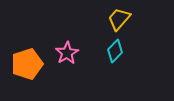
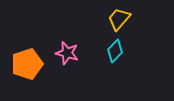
pink star: rotated 25 degrees counterclockwise
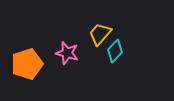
yellow trapezoid: moved 19 px left, 15 px down
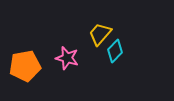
pink star: moved 5 px down
orange pentagon: moved 2 px left, 2 px down; rotated 8 degrees clockwise
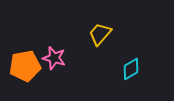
cyan diamond: moved 16 px right, 18 px down; rotated 15 degrees clockwise
pink star: moved 13 px left
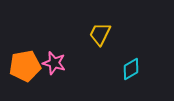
yellow trapezoid: rotated 15 degrees counterclockwise
pink star: moved 5 px down
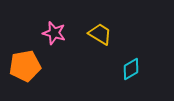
yellow trapezoid: rotated 95 degrees clockwise
pink star: moved 30 px up
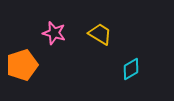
orange pentagon: moved 3 px left, 1 px up; rotated 8 degrees counterclockwise
